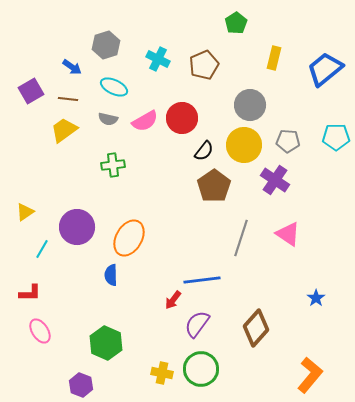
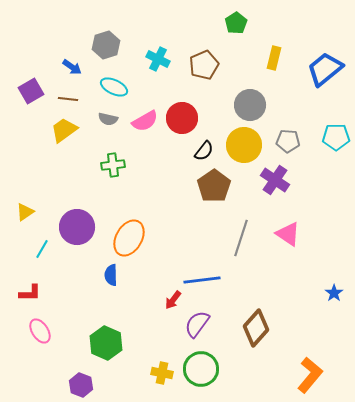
blue star at (316, 298): moved 18 px right, 5 px up
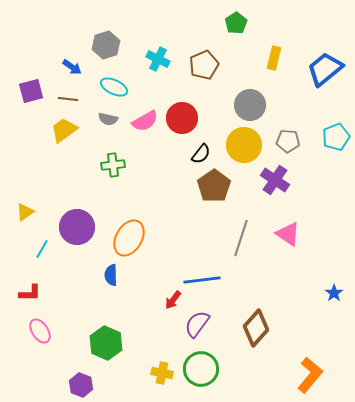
purple square at (31, 91): rotated 15 degrees clockwise
cyan pentagon at (336, 137): rotated 20 degrees counterclockwise
black semicircle at (204, 151): moved 3 px left, 3 px down
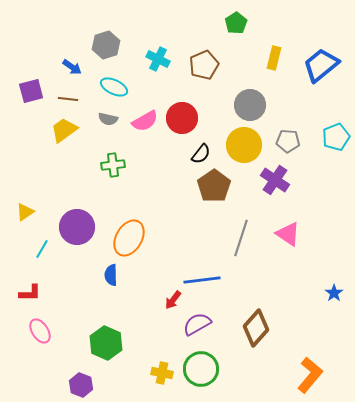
blue trapezoid at (325, 69): moved 4 px left, 4 px up
purple semicircle at (197, 324): rotated 24 degrees clockwise
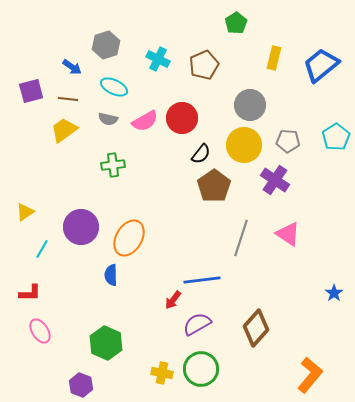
cyan pentagon at (336, 137): rotated 12 degrees counterclockwise
purple circle at (77, 227): moved 4 px right
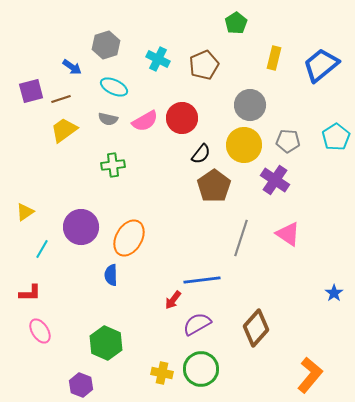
brown line at (68, 99): moved 7 px left; rotated 24 degrees counterclockwise
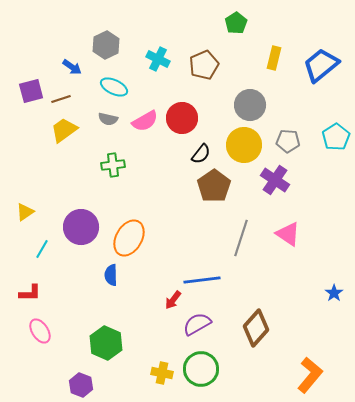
gray hexagon at (106, 45): rotated 8 degrees counterclockwise
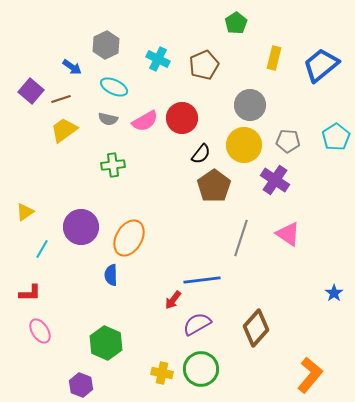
purple square at (31, 91): rotated 35 degrees counterclockwise
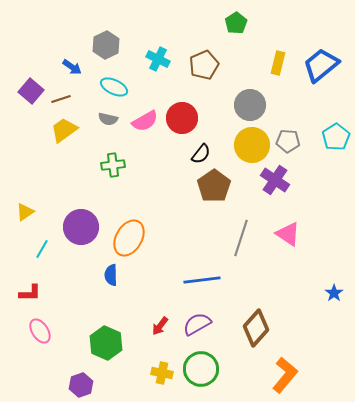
yellow rectangle at (274, 58): moved 4 px right, 5 px down
yellow circle at (244, 145): moved 8 px right
red arrow at (173, 300): moved 13 px left, 26 px down
orange L-shape at (310, 375): moved 25 px left
purple hexagon at (81, 385): rotated 20 degrees clockwise
